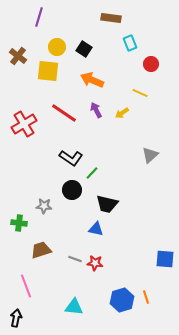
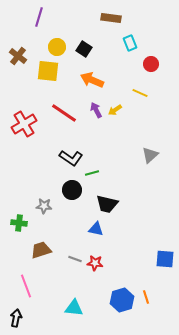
yellow arrow: moved 7 px left, 3 px up
green line: rotated 32 degrees clockwise
cyan triangle: moved 1 px down
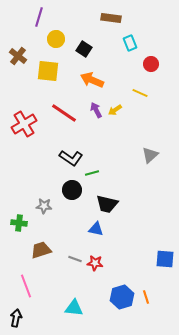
yellow circle: moved 1 px left, 8 px up
blue hexagon: moved 3 px up
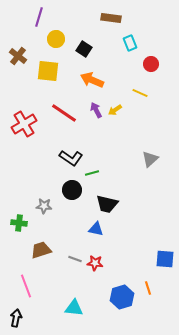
gray triangle: moved 4 px down
orange line: moved 2 px right, 9 px up
